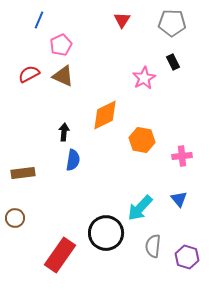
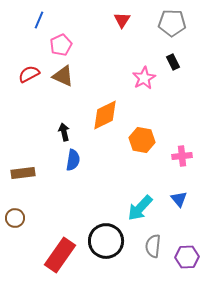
black arrow: rotated 18 degrees counterclockwise
black circle: moved 8 px down
purple hexagon: rotated 20 degrees counterclockwise
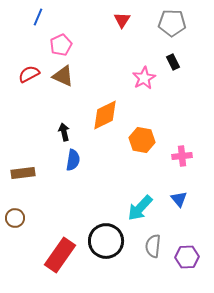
blue line: moved 1 px left, 3 px up
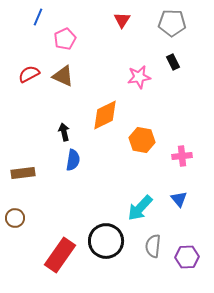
pink pentagon: moved 4 px right, 6 px up
pink star: moved 5 px left, 1 px up; rotated 20 degrees clockwise
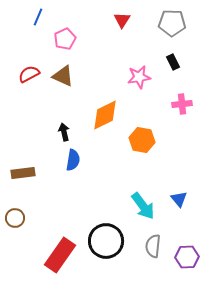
pink cross: moved 52 px up
cyan arrow: moved 3 px right, 2 px up; rotated 80 degrees counterclockwise
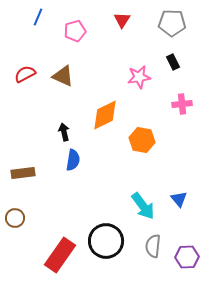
pink pentagon: moved 10 px right, 8 px up; rotated 10 degrees clockwise
red semicircle: moved 4 px left
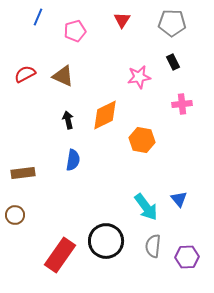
black arrow: moved 4 px right, 12 px up
cyan arrow: moved 3 px right, 1 px down
brown circle: moved 3 px up
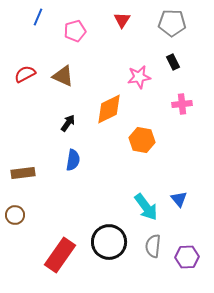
orange diamond: moved 4 px right, 6 px up
black arrow: moved 3 px down; rotated 48 degrees clockwise
black circle: moved 3 px right, 1 px down
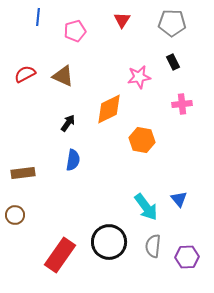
blue line: rotated 18 degrees counterclockwise
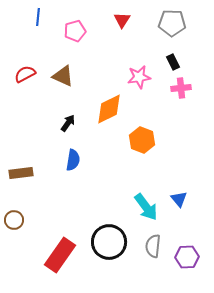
pink cross: moved 1 px left, 16 px up
orange hexagon: rotated 10 degrees clockwise
brown rectangle: moved 2 px left
brown circle: moved 1 px left, 5 px down
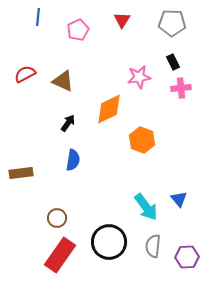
pink pentagon: moved 3 px right, 1 px up; rotated 10 degrees counterclockwise
brown triangle: moved 5 px down
brown circle: moved 43 px right, 2 px up
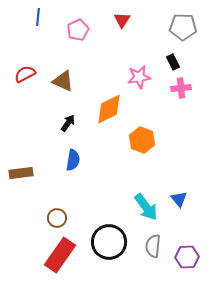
gray pentagon: moved 11 px right, 4 px down
